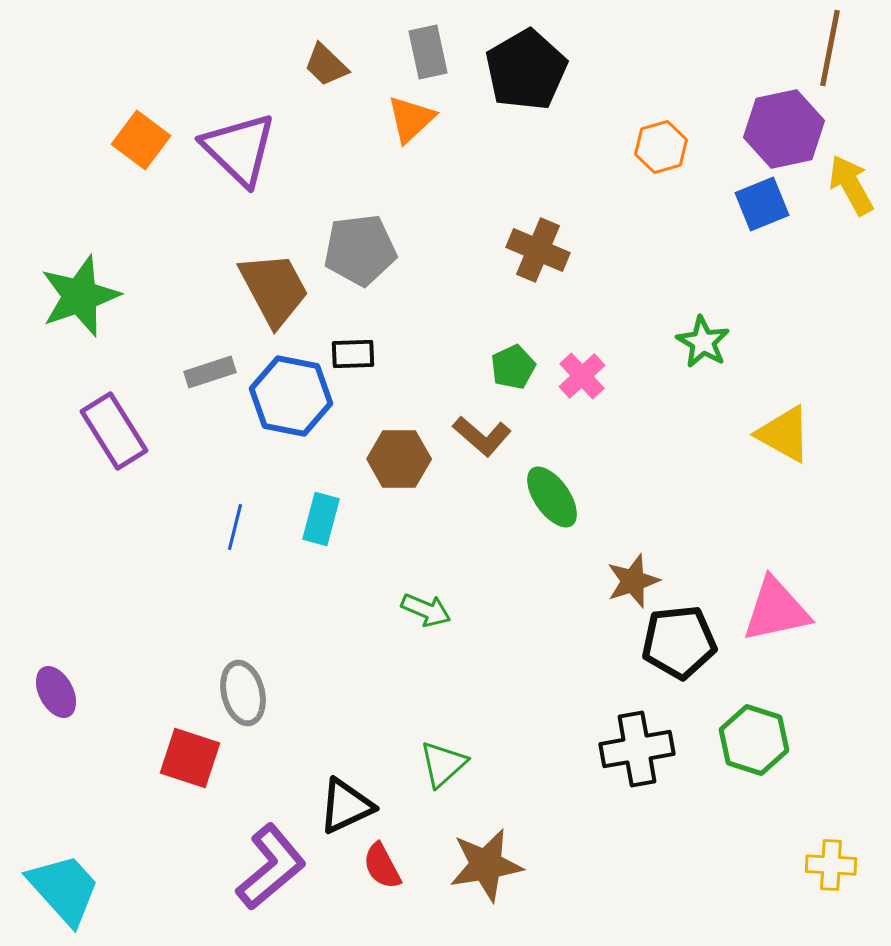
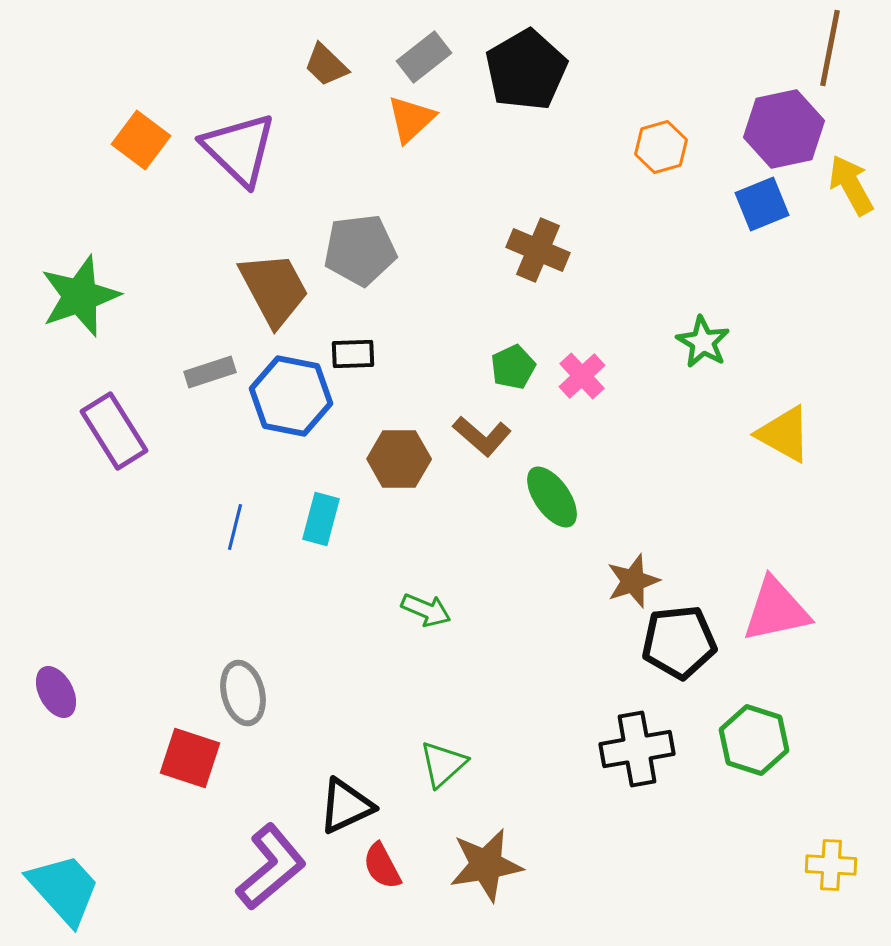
gray rectangle at (428, 52): moved 4 px left, 5 px down; rotated 64 degrees clockwise
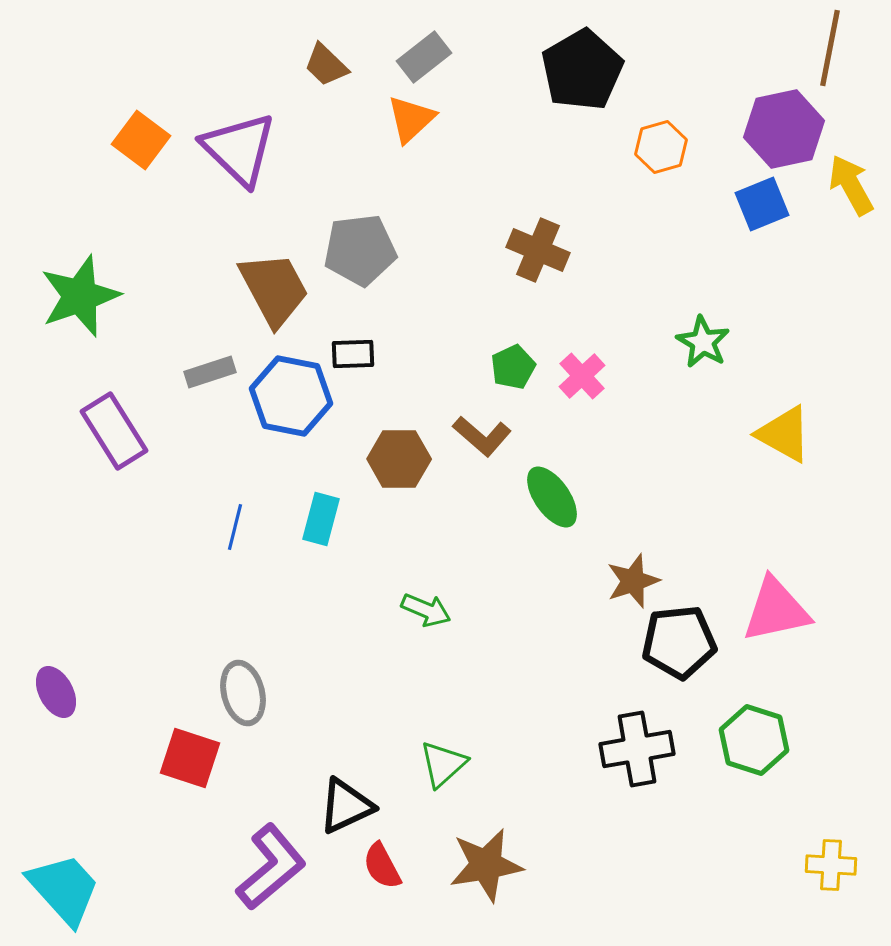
black pentagon at (526, 70): moved 56 px right
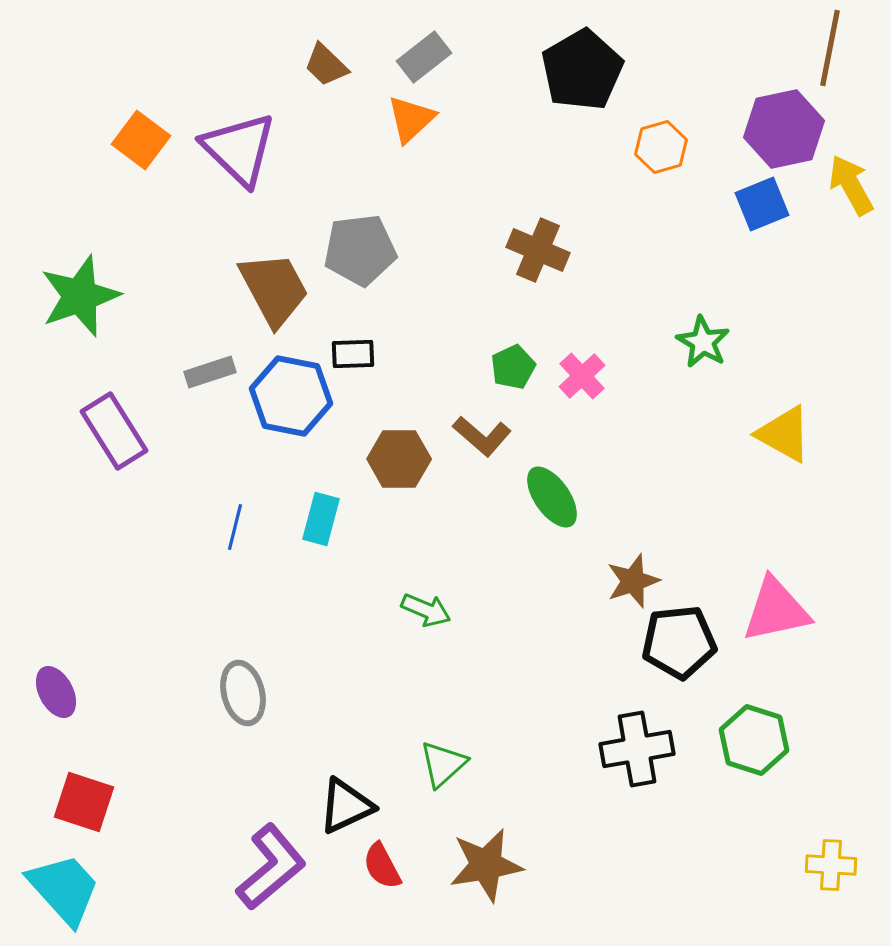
red square at (190, 758): moved 106 px left, 44 px down
